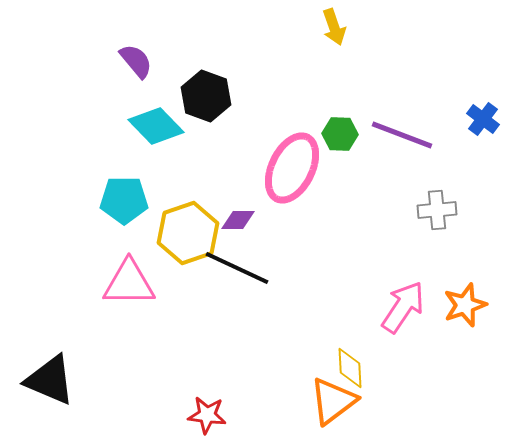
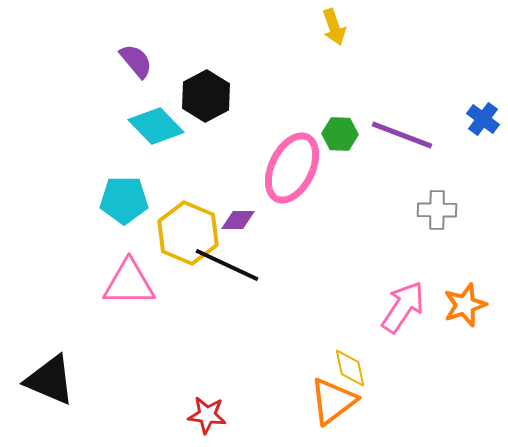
black hexagon: rotated 12 degrees clockwise
gray cross: rotated 6 degrees clockwise
yellow hexagon: rotated 18 degrees counterclockwise
black line: moved 10 px left, 3 px up
yellow diamond: rotated 9 degrees counterclockwise
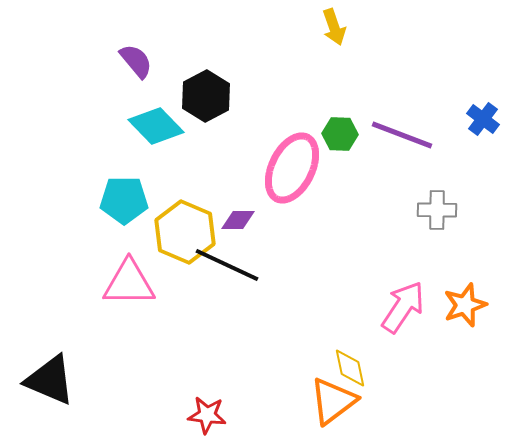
yellow hexagon: moved 3 px left, 1 px up
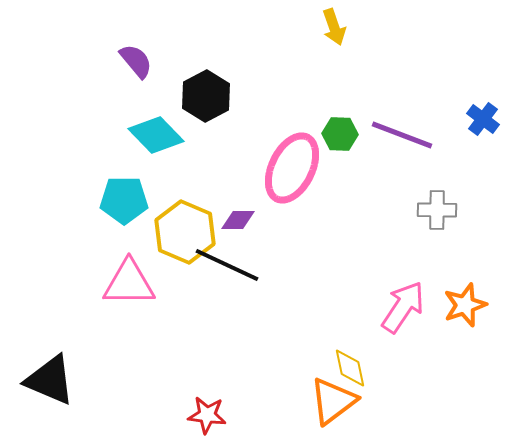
cyan diamond: moved 9 px down
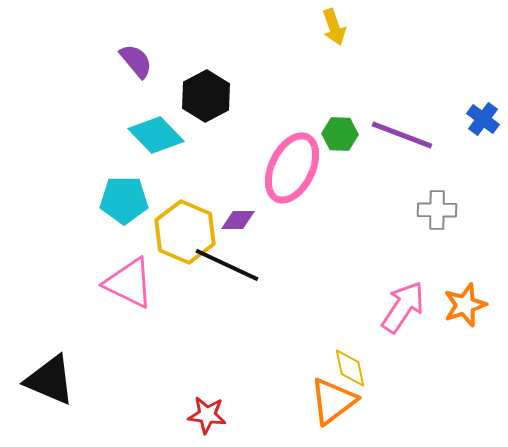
pink triangle: rotated 26 degrees clockwise
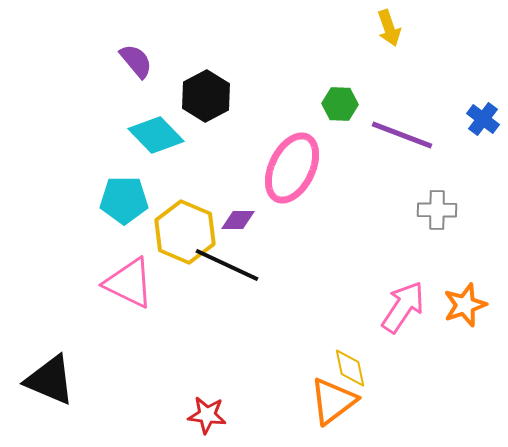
yellow arrow: moved 55 px right, 1 px down
green hexagon: moved 30 px up
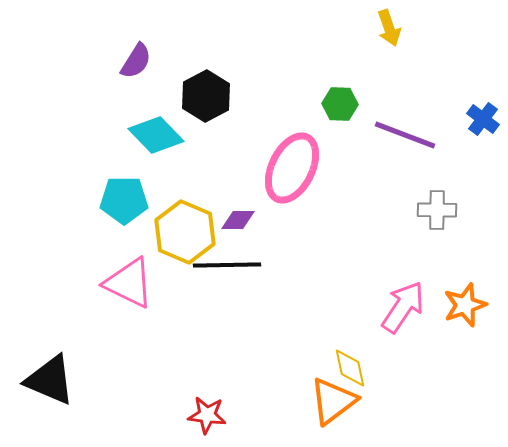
purple semicircle: rotated 72 degrees clockwise
purple line: moved 3 px right
black line: rotated 26 degrees counterclockwise
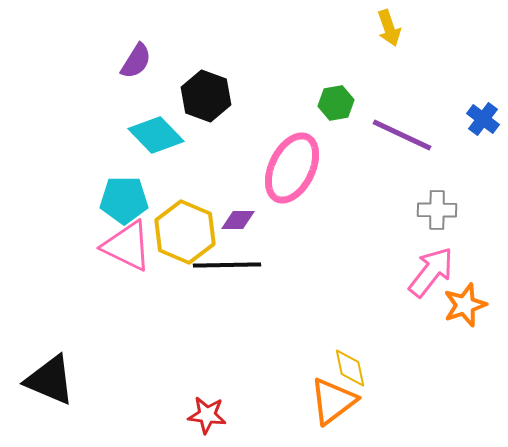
black hexagon: rotated 12 degrees counterclockwise
green hexagon: moved 4 px left, 1 px up; rotated 12 degrees counterclockwise
purple line: moved 3 px left; rotated 4 degrees clockwise
pink triangle: moved 2 px left, 37 px up
pink arrow: moved 28 px right, 35 px up; rotated 4 degrees clockwise
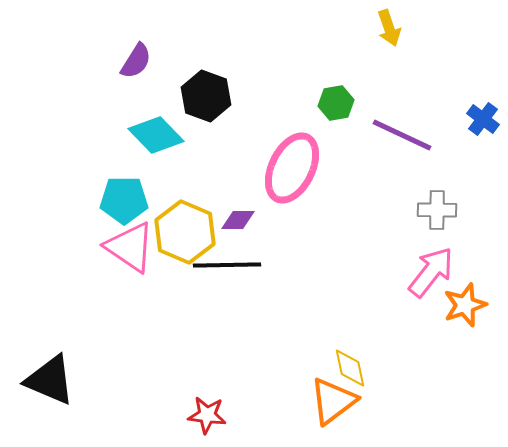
pink triangle: moved 3 px right, 1 px down; rotated 8 degrees clockwise
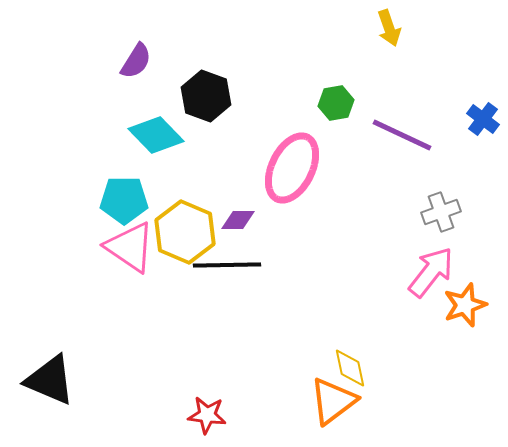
gray cross: moved 4 px right, 2 px down; rotated 21 degrees counterclockwise
